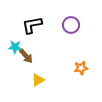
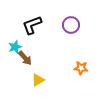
black L-shape: rotated 10 degrees counterclockwise
cyan star: rotated 24 degrees counterclockwise
brown arrow: moved 1 px left, 2 px down
orange star: rotated 16 degrees clockwise
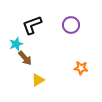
cyan star: moved 1 px right, 3 px up
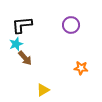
black L-shape: moved 10 px left; rotated 15 degrees clockwise
yellow triangle: moved 5 px right, 10 px down
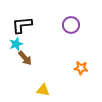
yellow triangle: rotated 40 degrees clockwise
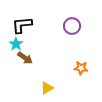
purple circle: moved 1 px right, 1 px down
cyan star: rotated 16 degrees counterclockwise
brown arrow: rotated 14 degrees counterclockwise
yellow triangle: moved 4 px right, 2 px up; rotated 40 degrees counterclockwise
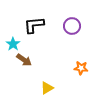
black L-shape: moved 12 px right
cyan star: moved 3 px left
brown arrow: moved 1 px left, 2 px down
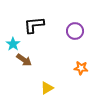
purple circle: moved 3 px right, 5 px down
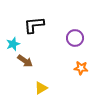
purple circle: moved 7 px down
cyan star: rotated 16 degrees clockwise
brown arrow: moved 1 px right, 1 px down
yellow triangle: moved 6 px left
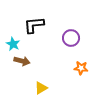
purple circle: moved 4 px left
cyan star: rotated 24 degrees counterclockwise
brown arrow: moved 3 px left; rotated 21 degrees counterclockwise
